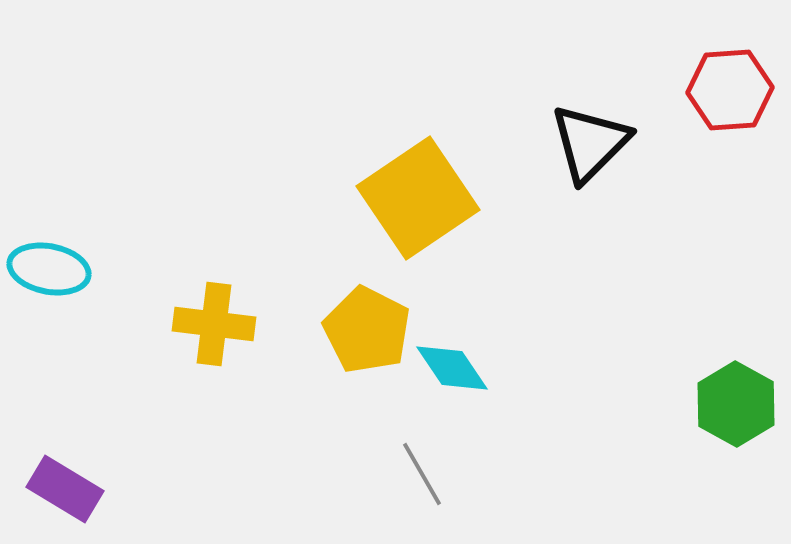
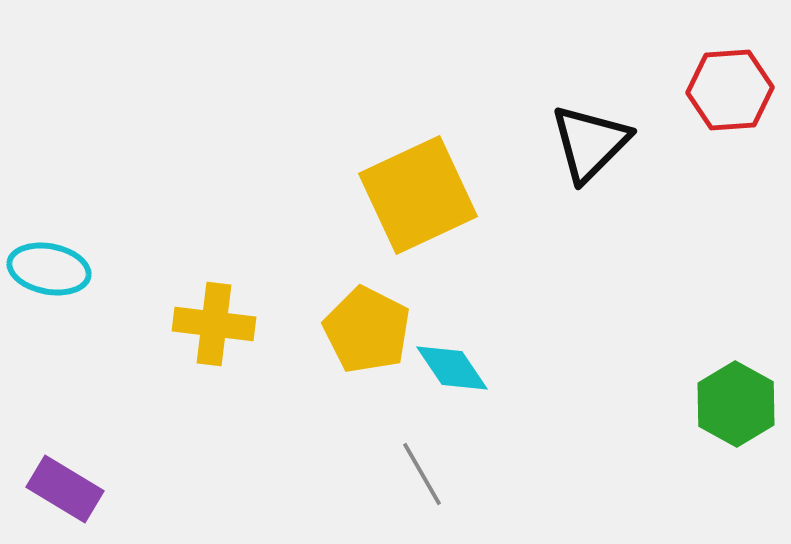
yellow square: moved 3 px up; rotated 9 degrees clockwise
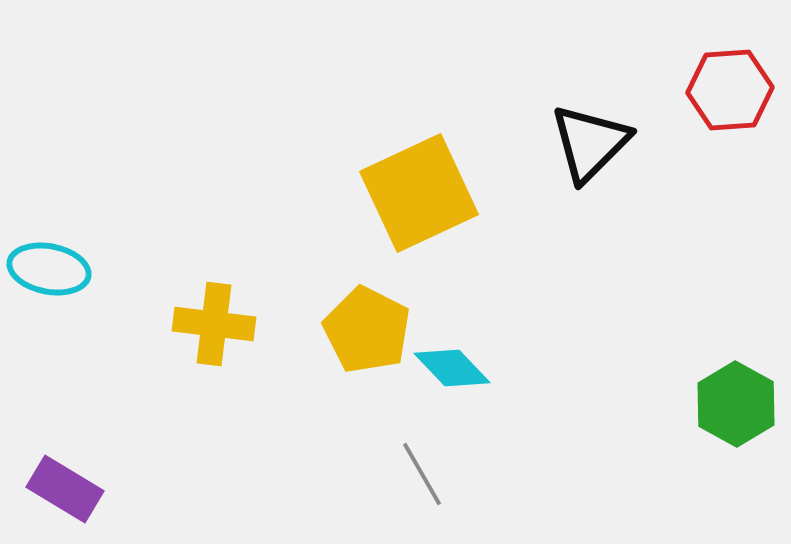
yellow square: moved 1 px right, 2 px up
cyan diamond: rotated 10 degrees counterclockwise
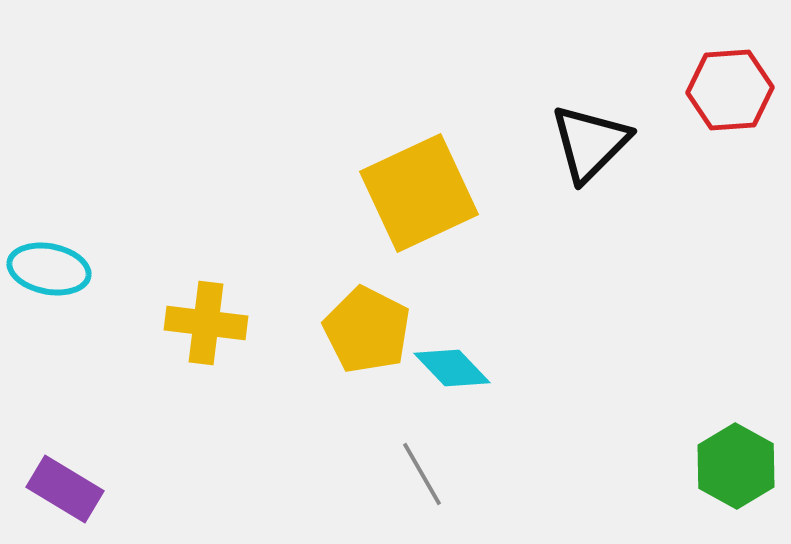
yellow cross: moved 8 px left, 1 px up
green hexagon: moved 62 px down
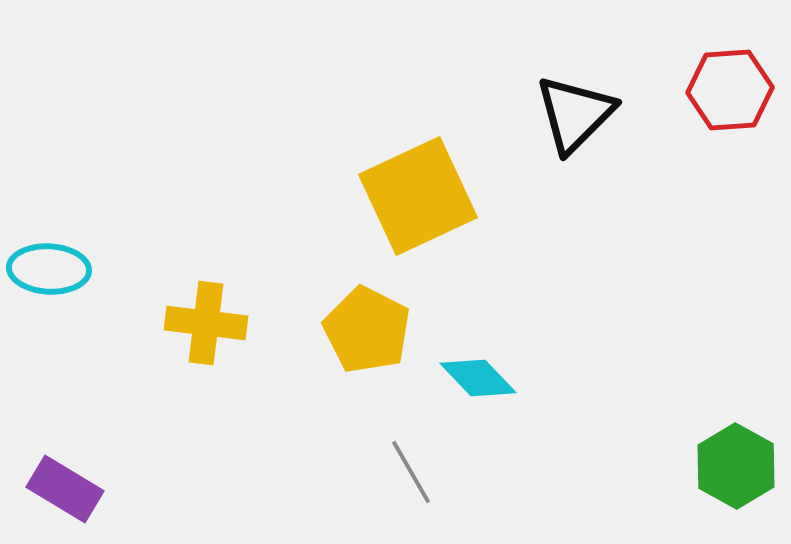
black triangle: moved 15 px left, 29 px up
yellow square: moved 1 px left, 3 px down
cyan ellipse: rotated 8 degrees counterclockwise
cyan diamond: moved 26 px right, 10 px down
gray line: moved 11 px left, 2 px up
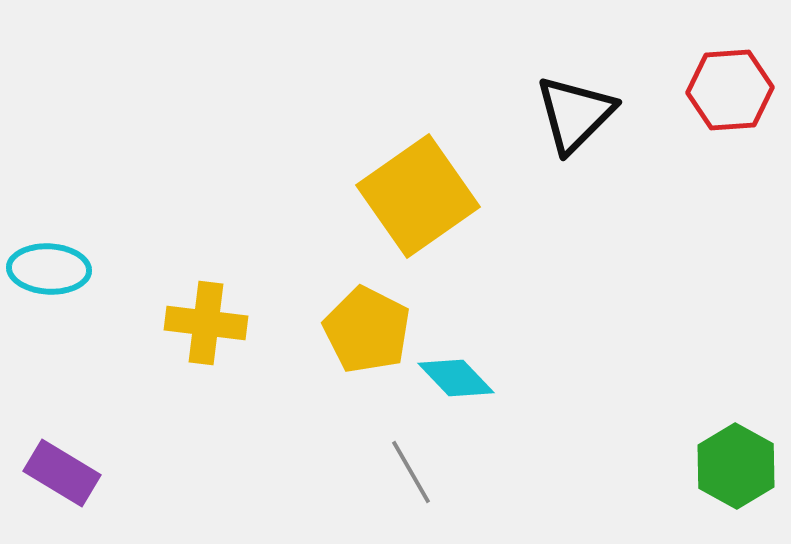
yellow square: rotated 10 degrees counterclockwise
cyan diamond: moved 22 px left
purple rectangle: moved 3 px left, 16 px up
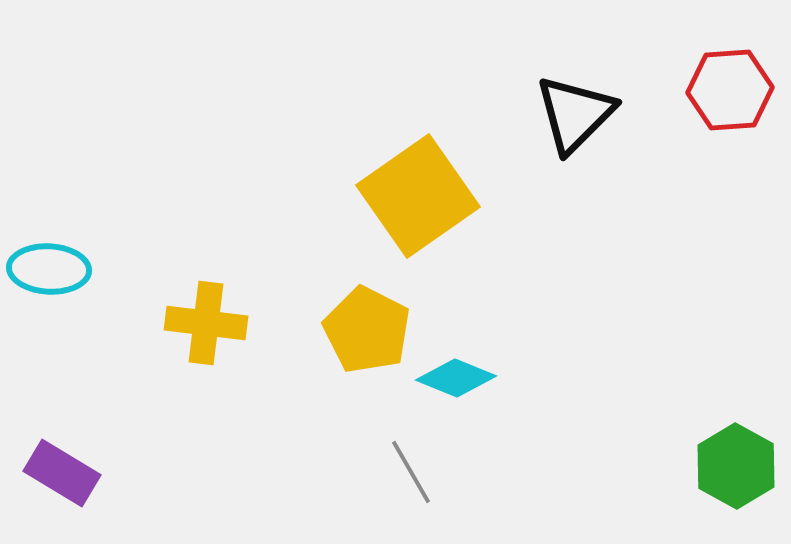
cyan diamond: rotated 24 degrees counterclockwise
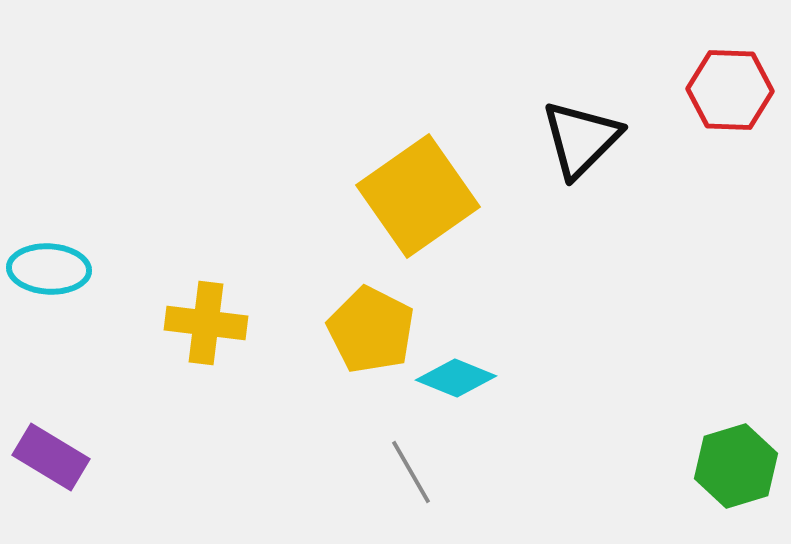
red hexagon: rotated 6 degrees clockwise
black triangle: moved 6 px right, 25 px down
yellow pentagon: moved 4 px right
green hexagon: rotated 14 degrees clockwise
purple rectangle: moved 11 px left, 16 px up
